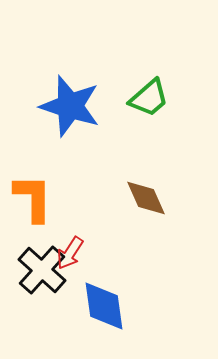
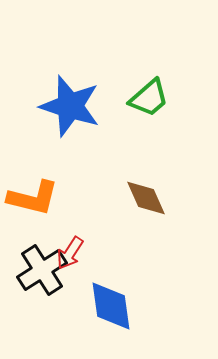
orange L-shape: rotated 104 degrees clockwise
black cross: rotated 15 degrees clockwise
blue diamond: moved 7 px right
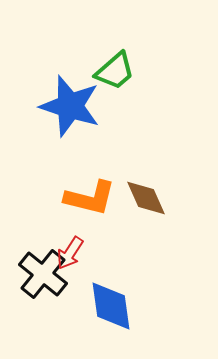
green trapezoid: moved 34 px left, 27 px up
orange L-shape: moved 57 px right
black cross: moved 1 px right, 4 px down; rotated 18 degrees counterclockwise
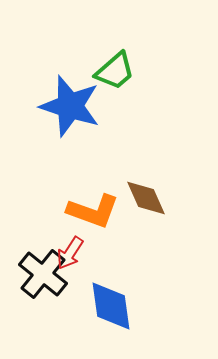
orange L-shape: moved 3 px right, 13 px down; rotated 6 degrees clockwise
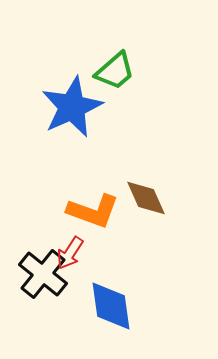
blue star: moved 2 px right, 1 px down; rotated 30 degrees clockwise
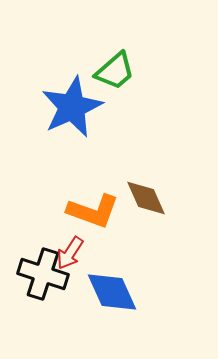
black cross: rotated 21 degrees counterclockwise
blue diamond: moved 1 px right, 14 px up; rotated 16 degrees counterclockwise
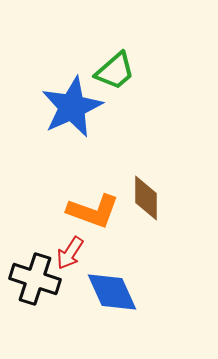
brown diamond: rotated 24 degrees clockwise
black cross: moved 8 px left, 5 px down
